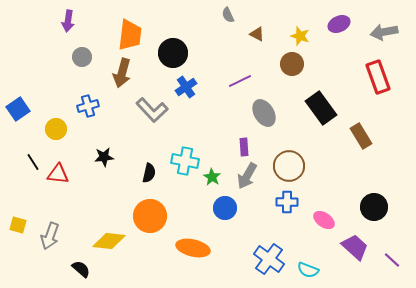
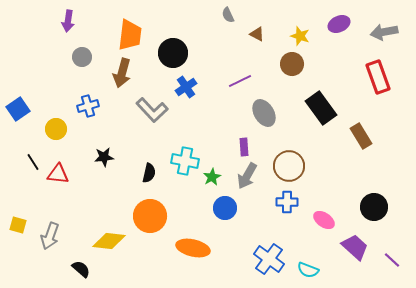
green star at (212, 177): rotated 12 degrees clockwise
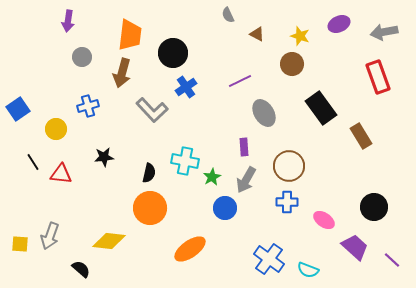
red triangle at (58, 174): moved 3 px right
gray arrow at (247, 176): moved 1 px left, 4 px down
orange circle at (150, 216): moved 8 px up
yellow square at (18, 225): moved 2 px right, 19 px down; rotated 12 degrees counterclockwise
orange ellipse at (193, 248): moved 3 px left, 1 px down; rotated 48 degrees counterclockwise
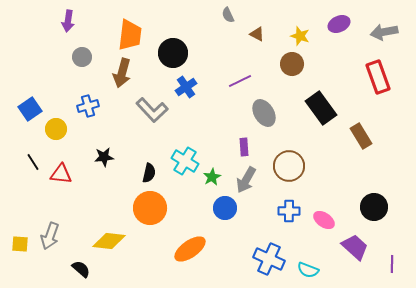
blue square at (18, 109): moved 12 px right
cyan cross at (185, 161): rotated 20 degrees clockwise
blue cross at (287, 202): moved 2 px right, 9 px down
blue cross at (269, 259): rotated 12 degrees counterclockwise
purple line at (392, 260): moved 4 px down; rotated 48 degrees clockwise
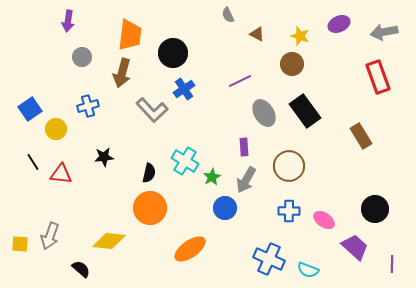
blue cross at (186, 87): moved 2 px left, 2 px down
black rectangle at (321, 108): moved 16 px left, 3 px down
black circle at (374, 207): moved 1 px right, 2 px down
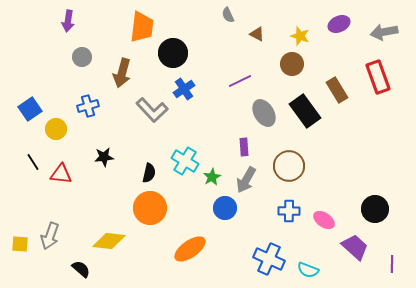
orange trapezoid at (130, 35): moved 12 px right, 8 px up
brown rectangle at (361, 136): moved 24 px left, 46 px up
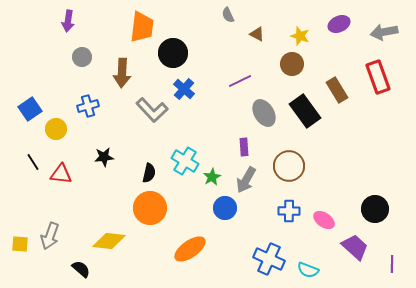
brown arrow at (122, 73): rotated 12 degrees counterclockwise
blue cross at (184, 89): rotated 15 degrees counterclockwise
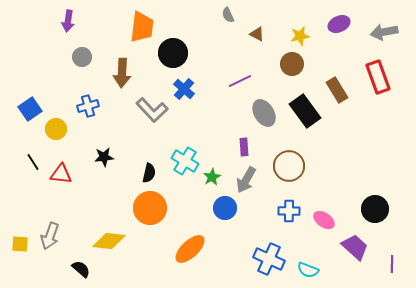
yellow star at (300, 36): rotated 30 degrees counterclockwise
orange ellipse at (190, 249): rotated 8 degrees counterclockwise
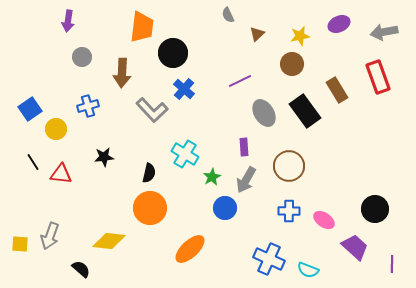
brown triangle at (257, 34): rotated 49 degrees clockwise
cyan cross at (185, 161): moved 7 px up
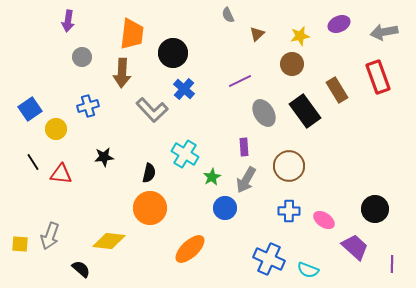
orange trapezoid at (142, 27): moved 10 px left, 7 px down
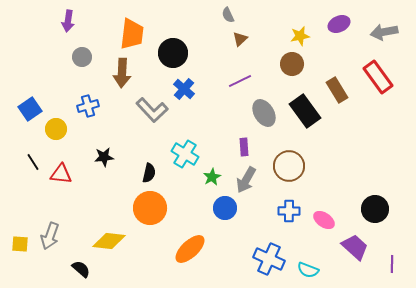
brown triangle at (257, 34): moved 17 px left, 5 px down
red rectangle at (378, 77): rotated 16 degrees counterclockwise
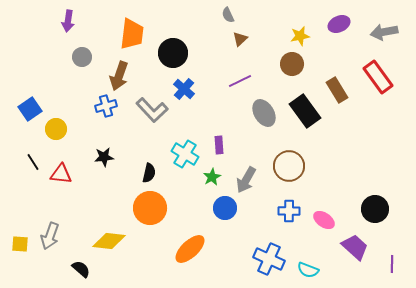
brown arrow at (122, 73): moved 3 px left, 3 px down; rotated 16 degrees clockwise
blue cross at (88, 106): moved 18 px right
purple rectangle at (244, 147): moved 25 px left, 2 px up
